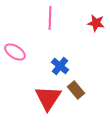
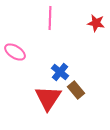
blue cross: moved 6 px down
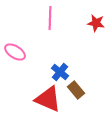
red triangle: moved 1 px down; rotated 40 degrees counterclockwise
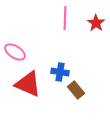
pink line: moved 15 px right
red star: rotated 24 degrees clockwise
blue cross: rotated 30 degrees counterclockwise
red triangle: moved 20 px left, 15 px up
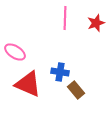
red star: rotated 18 degrees clockwise
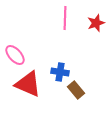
pink ellipse: moved 3 px down; rotated 15 degrees clockwise
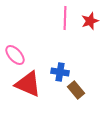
red star: moved 6 px left, 2 px up
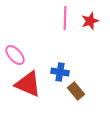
brown rectangle: moved 1 px down
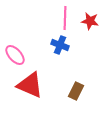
red star: rotated 30 degrees clockwise
blue cross: moved 27 px up; rotated 12 degrees clockwise
red triangle: moved 2 px right, 1 px down
brown rectangle: rotated 66 degrees clockwise
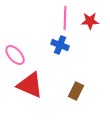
red star: rotated 12 degrees counterclockwise
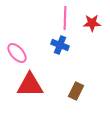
red star: moved 2 px right, 2 px down
pink ellipse: moved 2 px right, 2 px up
red triangle: rotated 24 degrees counterclockwise
